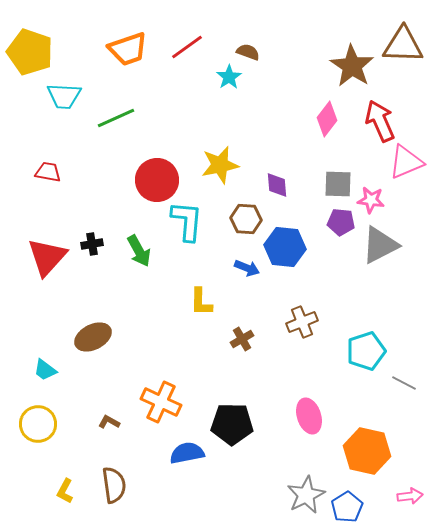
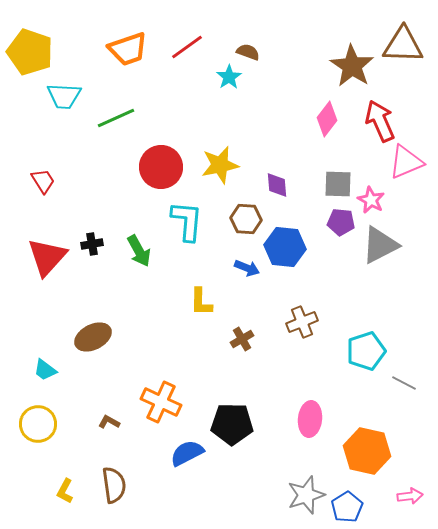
red trapezoid at (48, 172): moved 5 px left, 9 px down; rotated 48 degrees clockwise
red circle at (157, 180): moved 4 px right, 13 px up
pink star at (371, 200): rotated 20 degrees clockwise
pink ellipse at (309, 416): moved 1 px right, 3 px down; rotated 24 degrees clockwise
blue semicircle at (187, 453): rotated 16 degrees counterclockwise
gray star at (306, 495): rotated 9 degrees clockwise
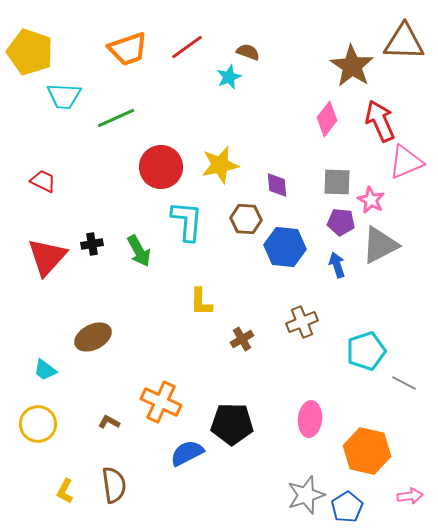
brown triangle at (403, 45): moved 1 px right, 3 px up
cyan star at (229, 77): rotated 10 degrees clockwise
red trapezoid at (43, 181): rotated 32 degrees counterclockwise
gray square at (338, 184): moved 1 px left, 2 px up
blue arrow at (247, 268): moved 90 px right, 3 px up; rotated 130 degrees counterclockwise
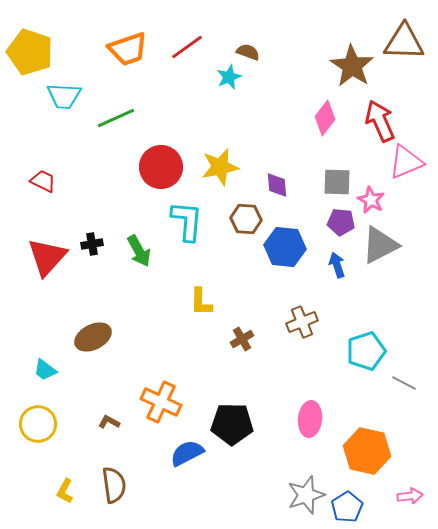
pink diamond at (327, 119): moved 2 px left, 1 px up
yellow star at (220, 165): moved 2 px down
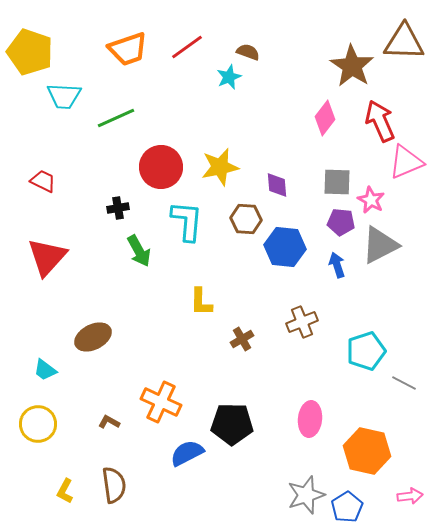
black cross at (92, 244): moved 26 px right, 36 px up
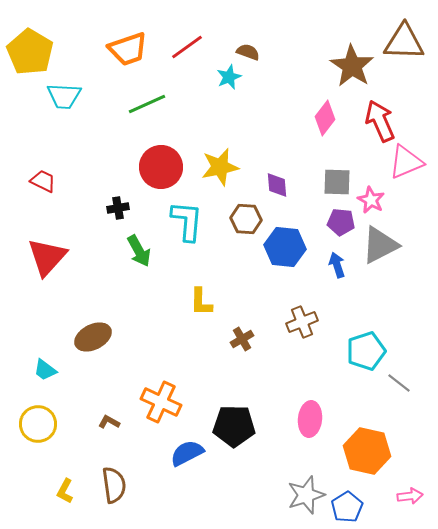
yellow pentagon at (30, 52): rotated 12 degrees clockwise
green line at (116, 118): moved 31 px right, 14 px up
gray line at (404, 383): moved 5 px left; rotated 10 degrees clockwise
black pentagon at (232, 424): moved 2 px right, 2 px down
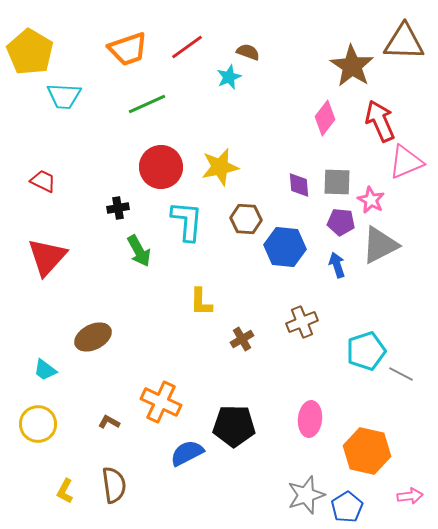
purple diamond at (277, 185): moved 22 px right
gray line at (399, 383): moved 2 px right, 9 px up; rotated 10 degrees counterclockwise
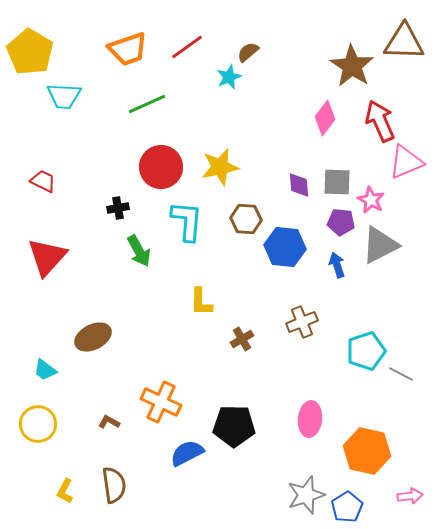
brown semicircle at (248, 52): rotated 60 degrees counterclockwise
